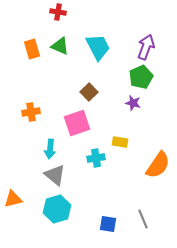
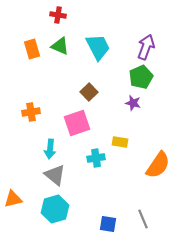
red cross: moved 3 px down
cyan hexagon: moved 2 px left
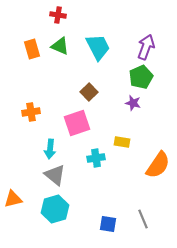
yellow rectangle: moved 2 px right
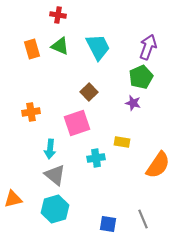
purple arrow: moved 2 px right
